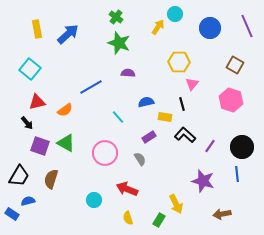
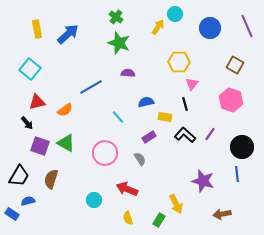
black line at (182, 104): moved 3 px right
purple line at (210, 146): moved 12 px up
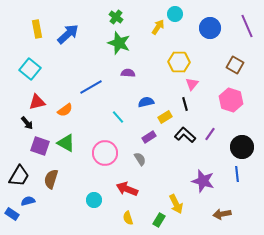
yellow rectangle at (165, 117): rotated 40 degrees counterclockwise
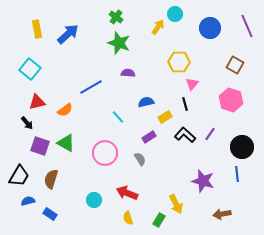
red arrow at (127, 189): moved 4 px down
blue rectangle at (12, 214): moved 38 px right
